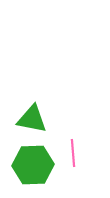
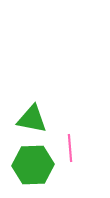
pink line: moved 3 px left, 5 px up
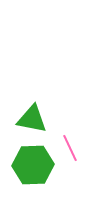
pink line: rotated 20 degrees counterclockwise
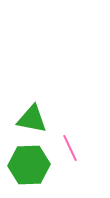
green hexagon: moved 4 px left
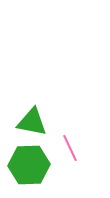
green triangle: moved 3 px down
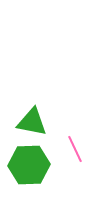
pink line: moved 5 px right, 1 px down
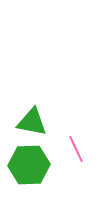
pink line: moved 1 px right
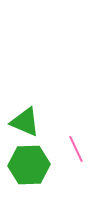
green triangle: moved 7 px left; rotated 12 degrees clockwise
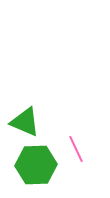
green hexagon: moved 7 px right
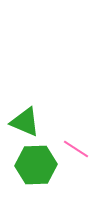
pink line: rotated 32 degrees counterclockwise
